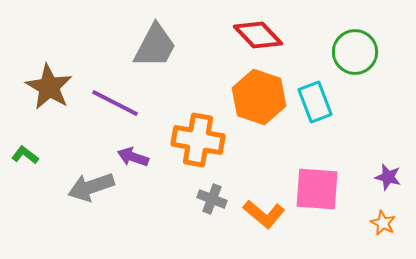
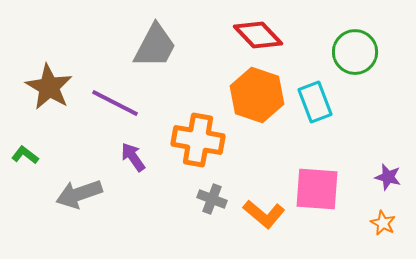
orange hexagon: moved 2 px left, 2 px up
purple arrow: rotated 36 degrees clockwise
gray arrow: moved 12 px left, 7 px down
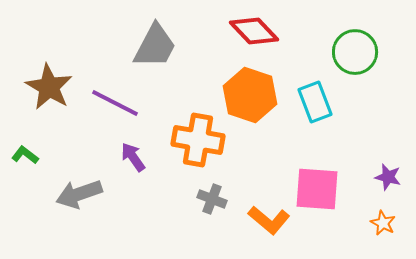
red diamond: moved 4 px left, 4 px up
orange hexagon: moved 7 px left
orange L-shape: moved 5 px right, 6 px down
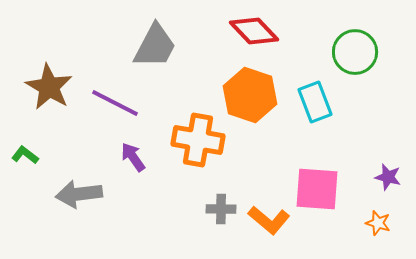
gray arrow: rotated 12 degrees clockwise
gray cross: moved 9 px right, 10 px down; rotated 20 degrees counterclockwise
orange star: moved 5 px left; rotated 10 degrees counterclockwise
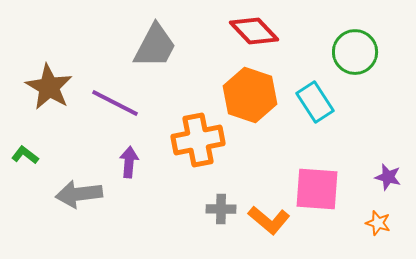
cyan rectangle: rotated 12 degrees counterclockwise
orange cross: rotated 21 degrees counterclockwise
purple arrow: moved 4 px left, 5 px down; rotated 40 degrees clockwise
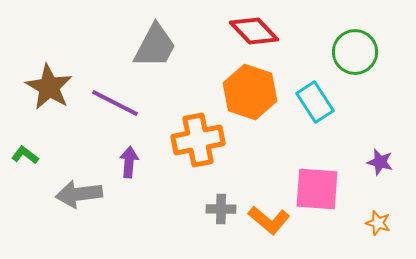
orange hexagon: moved 3 px up
purple star: moved 8 px left, 15 px up
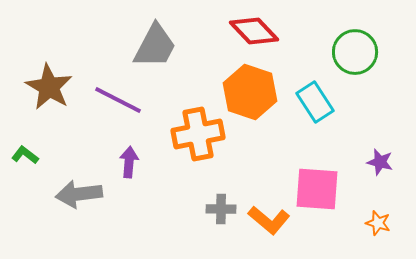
purple line: moved 3 px right, 3 px up
orange cross: moved 6 px up
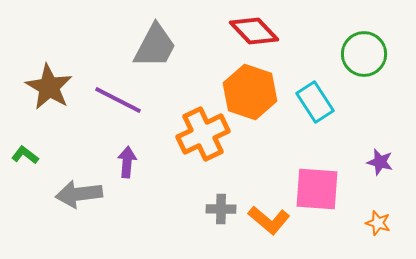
green circle: moved 9 px right, 2 px down
orange cross: moved 5 px right; rotated 15 degrees counterclockwise
purple arrow: moved 2 px left
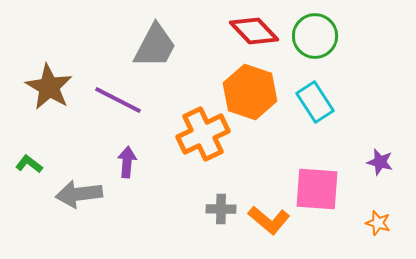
green circle: moved 49 px left, 18 px up
green L-shape: moved 4 px right, 9 px down
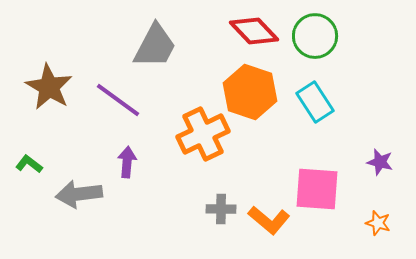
purple line: rotated 9 degrees clockwise
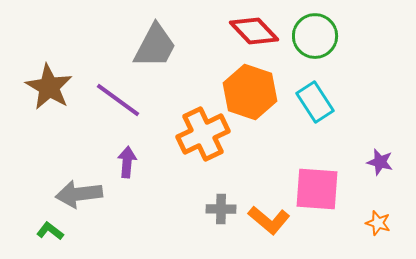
green L-shape: moved 21 px right, 67 px down
